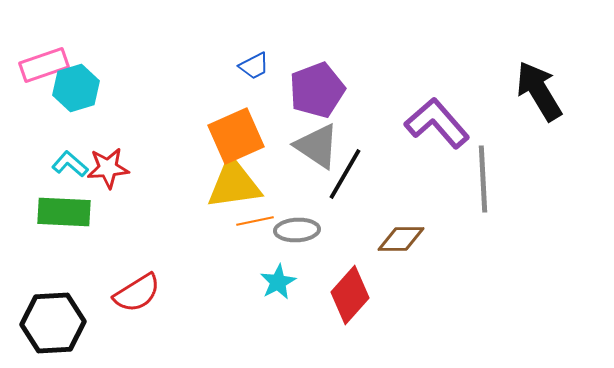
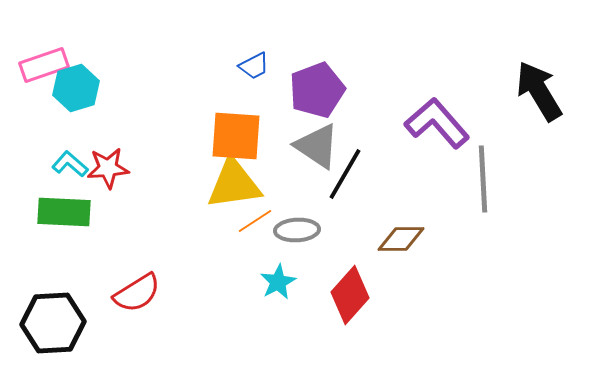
orange square: rotated 28 degrees clockwise
orange line: rotated 21 degrees counterclockwise
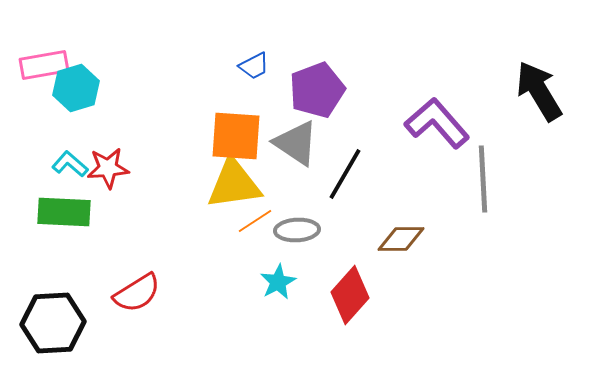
pink rectangle: rotated 9 degrees clockwise
gray triangle: moved 21 px left, 3 px up
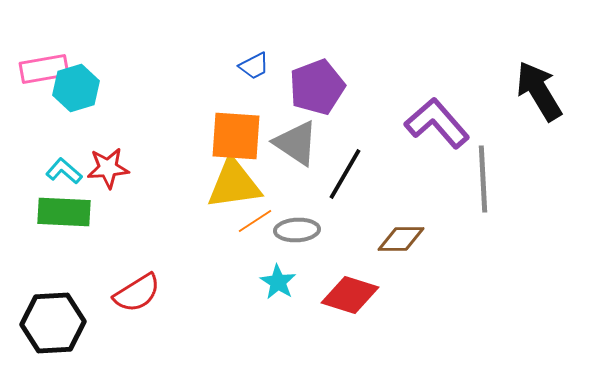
pink rectangle: moved 4 px down
purple pentagon: moved 3 px up
cyan L-shape: moved 6 px left, 7 px down
cyan star: rotated 12 degrees counterclockwise
red diamond: rotated 66 degrees clockwise
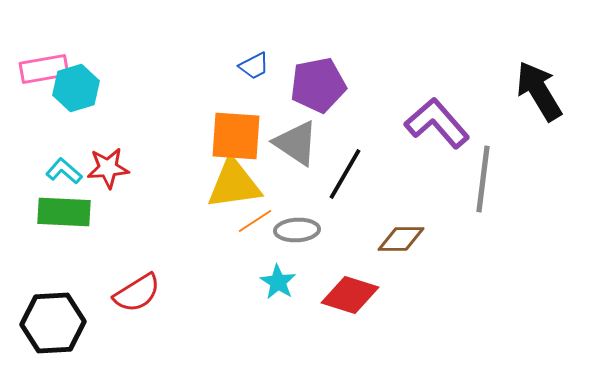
purple pentagon: moved 1 px right, 2 px up; rotated 10 degrees clockwise
gray line: rotated 10 degrees clockwise
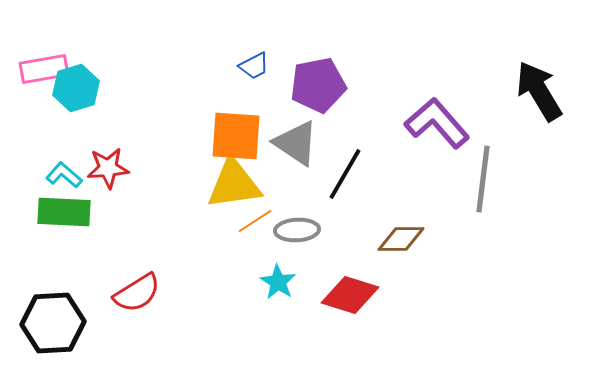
cyan L-shape: moved 4 px down
